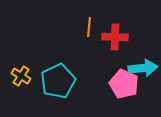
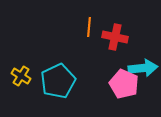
red cross: rotated 10 degrees clockwise
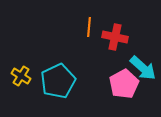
cyan arrow: rotated 48 degrees clockwise
pink pentagon: rotated 20 degrees clockwise
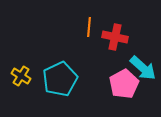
cyan pentagon: moved 2 px right, 2 px up
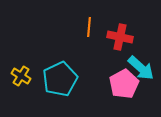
red cross: moved 5 px right
cyan arrow: moved 2 px left
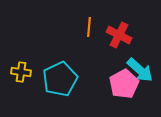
red cross: moved 1 px left, 2 px up; rotated 15 degrees clockwise
cyan arrow: moved 1 px left, 2 px down
yellow cross: moved 4 px up; rotated 24 degrees counterclockwise
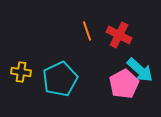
orange line: moved 2 px left, 4 px down; rotated 24 degrees counterclockwise
